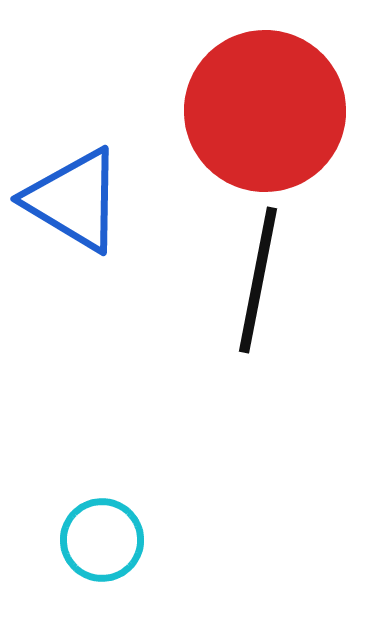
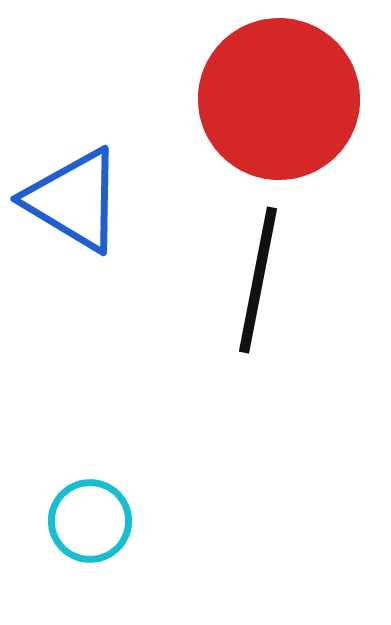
red circle: moved 14 px right, 12 px up
cyan circle: moved 12 px left, 19 px up
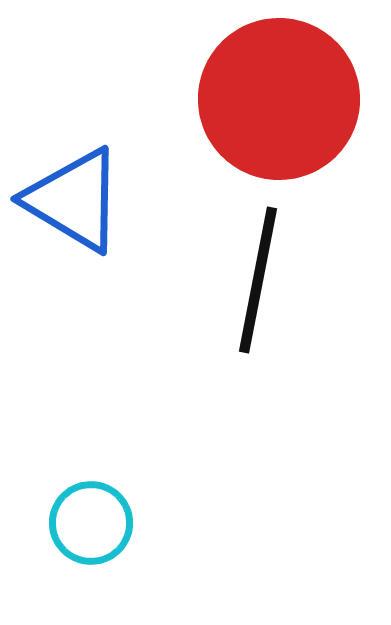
cyan circle: moved 1 px right, 2 px down
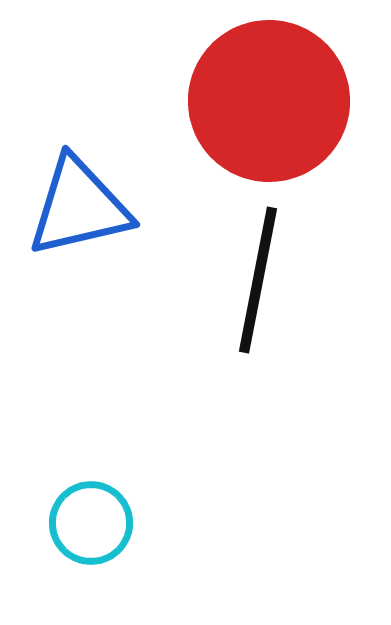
red circle: moved 10 px left, 2 px down
blue triangle: moved 5 px right, 7 px down; rotated 44 degrees counterclockwise
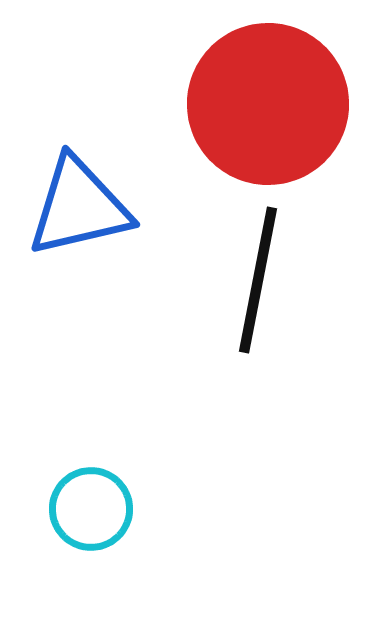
red circle: moved 1 px left, 3 px down
cyan circle: moved 14 px up
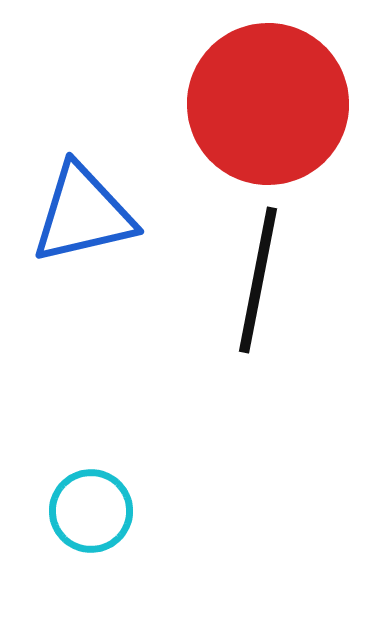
blue triangle: moved 4 px right, 7 px down
cyan circle: moved 2 px down
